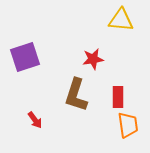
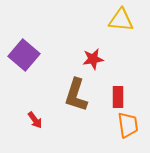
purple square: moved 1 px left, 2 px up; rotated 32 degrees counterclockwise
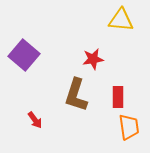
orange trapezoid: moved 1 px right, 2 px down
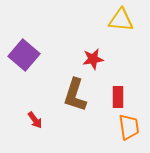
brown L-shape: moved 1 px left
